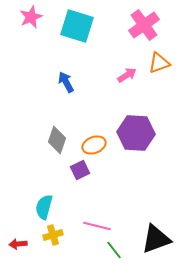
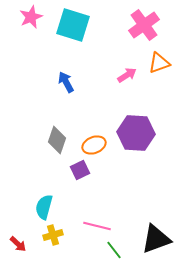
cyan square: moved 4 px left, 1 px up
red arrow: rotated 132 degrees counterclockwise
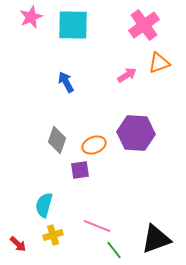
cyan square: rotated 16 degrees counterclockwise
purple square: rotated 18 degrees clockwise
cyan semicircle: moved 2 px up
pink line: rotated 8 degrees clockwise
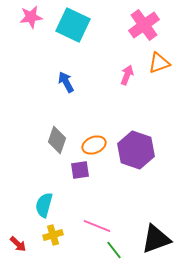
pink star: rotated 15 degrees clockwise
cyan square: rotated 24 degrees clockwise
pink arrow: rotated 36 degrees counterclockwise
purple hexagon: moved 17 px down; rotated 15 degrees clockwise
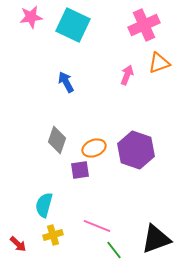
pink cross: rotated 12 degrees clockwise
orange ellipse: moved 3 px down
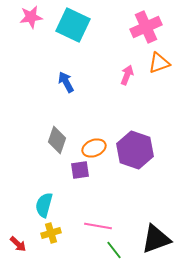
pink cross: moved 2 px right, 2 px down
purple hexagon: moved 1 px left
pink line: moved 1 px right; rotated 12 degrees counterclockwise
yellow cross: moved 2 px left, 2 px up
